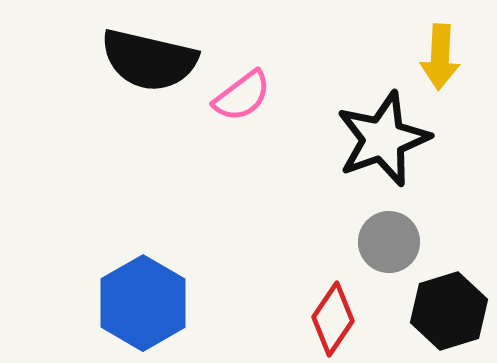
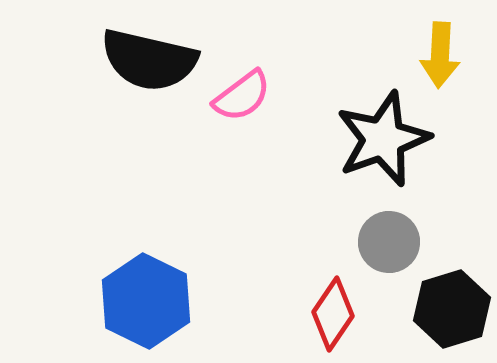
yellow arrow: moved 2 px up
blue hexagon: moved 3 px right, 2 px up; rotated 4 degrees counterclockwise
black hexagon: moved 3 px right, 2 px up
red diamond: moved 5 px up
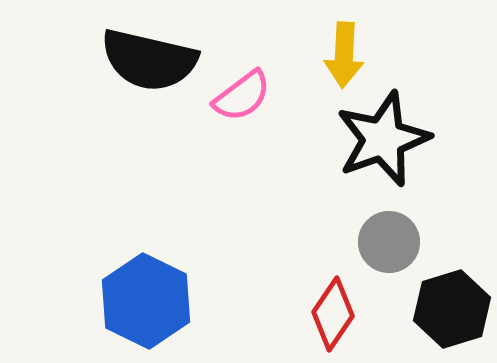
yellow arrow: moved 96 px left
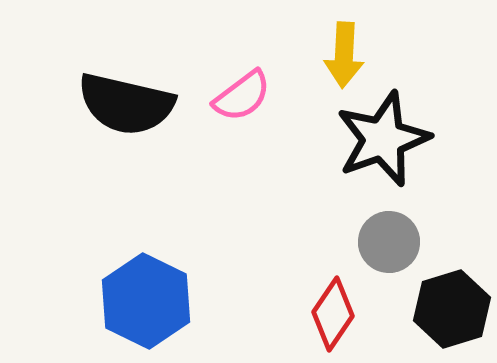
black semicircle: moved 23 px left, 44 px down
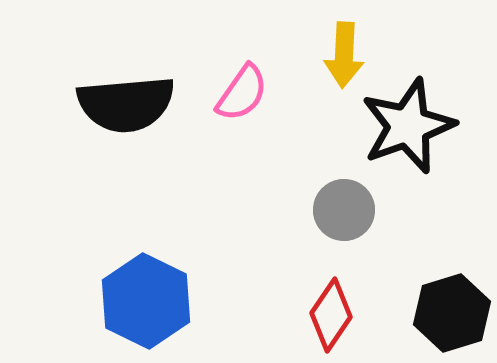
pink semicircle: moved 3 px up; rotated 18 degrees counterclockwise
black semicircle: rotated 18 degrees counterclockwise
black star: moved 25 px right, 13 px up
gray circle: moved 45 px left, 32 px up
black hexagon: moved 4 px down
red diamond: moved 2 px left, 1 px down
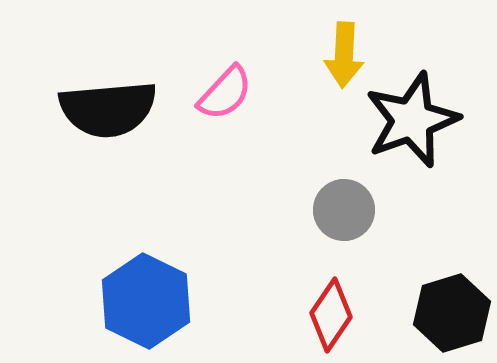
pink semicircle: moved 17 px left; rotated 8 degrees clockwise
black semicircle: moved 18 px left, 5 px down
black star: moved 4 px right, 6 px up
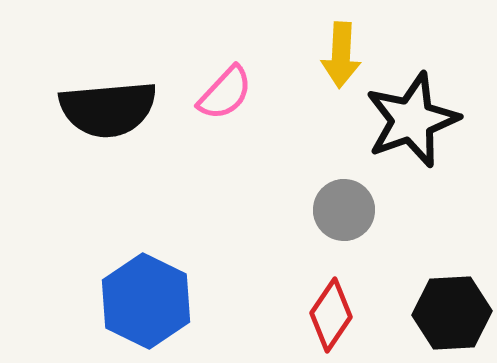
yellow arrow: moved 3 px left
black hexagon: rotated 14 degrees clockwise
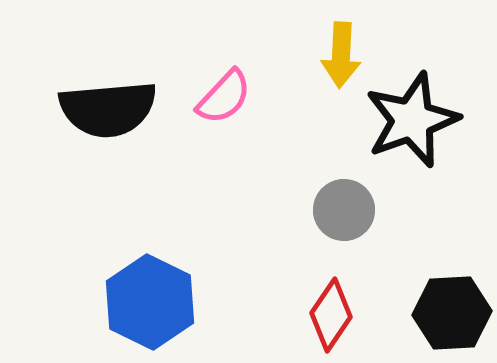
pink semicircle: moved 1 px left, 4 px down
blue hexagon: moved 4 px right, 1 px down
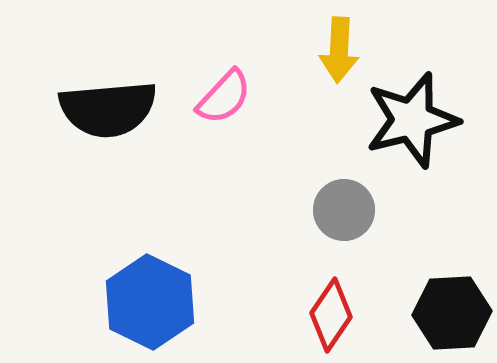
yellow arrow: moved 2 px left, 5 px up
black star: rotated 6 degrees clockwise
